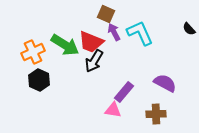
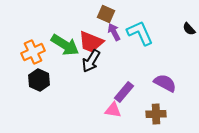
black arrow: moved 3 px left
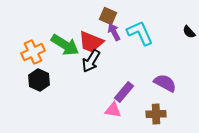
brown square: moved 2 px right, 2 px down
black semicircle: moved 3 px down
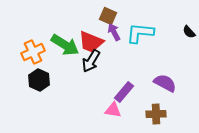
cyan L-shape: rotated 60 degrees counterclockwise
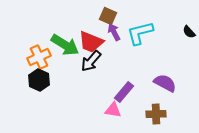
cyan L-shape: rotated 20 degrees counterclockwise
orange cross: moved 6 px right, 5 px down
black arrow: rotated 10 degrees clockwise
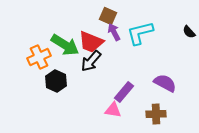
black hexagon: moved 17 px right, 1 px down
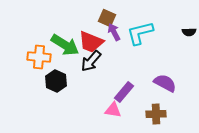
brown square: moved 1 px left, 2 px down
black semicircle: rotated 48 degrees counterclockwise
orange cross: rotated 30 degrees clockwise
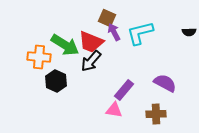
purple rectangle: moved 2 px up
pink triangle: moved 1 px right
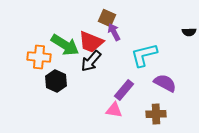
cyan L-shape: moved 4 px right, 22 px down
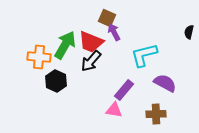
black semicircle: rotated 104 degrees clockwise
green arrow: rotated 92 degrees counterclockwise
